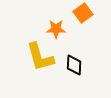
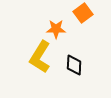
yellow L-shape: rotated 48 degrees clockwise
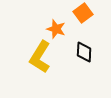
orange star: rotated 18 degrees clockwise
black diamond: moved 10 px right, 13 px up
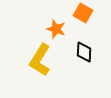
orange square: rotated 24 degrees counterclockwise
yellow L-shape: moved 3 px down
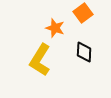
orange square: rotated 24 degrees clockwise
orange star: moved 1 px left, 1 px up
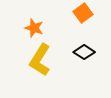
orange star: moved 21 px left
black diamond: rotated 60 degrees counterclockwise
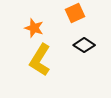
orange square: moved 8 px left; rotated 12 degrees clockwise
black diamond: moved 7 px up
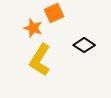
orange square: moved 21 px left
orange star: moved 1 px left
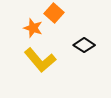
orange square: rotated 24 degrees counterclockwise
yellow L-shape: rotated 72 degrees counterclockwise
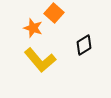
black diamond: rotated 65 degrees counterclockwise
